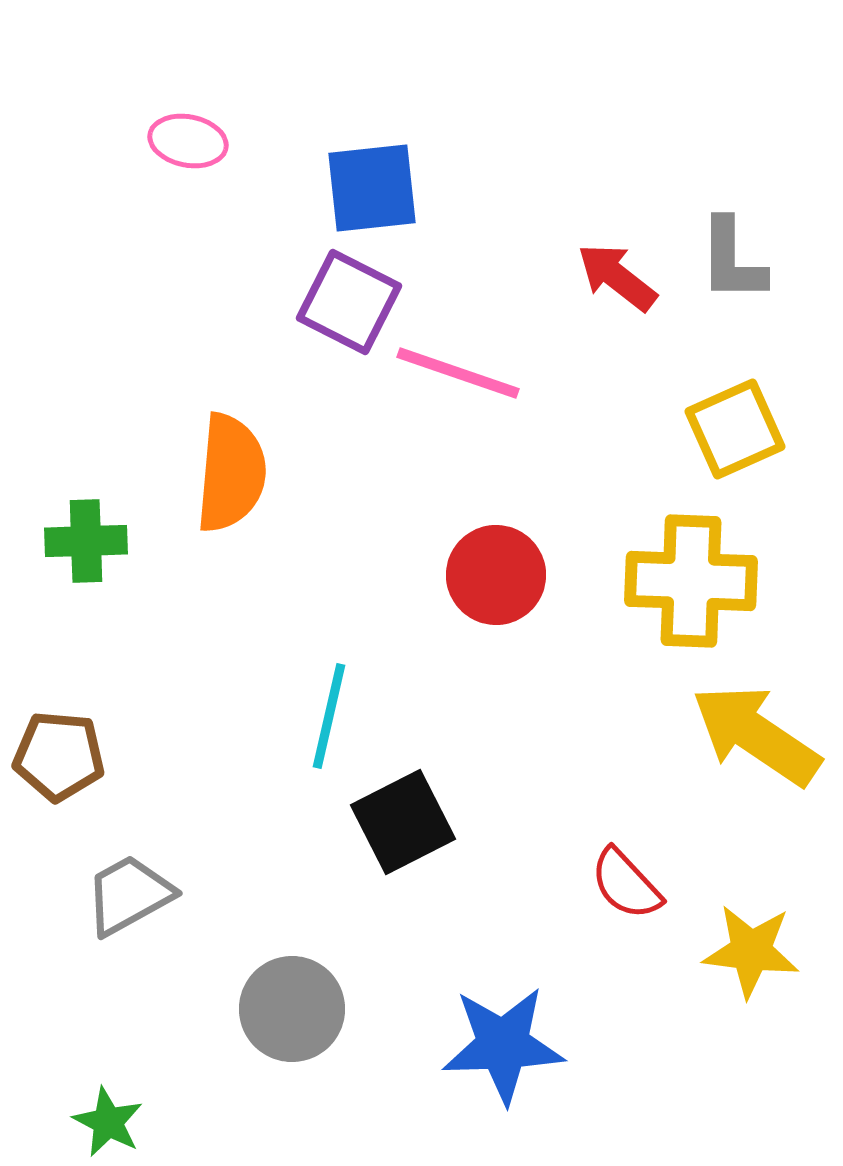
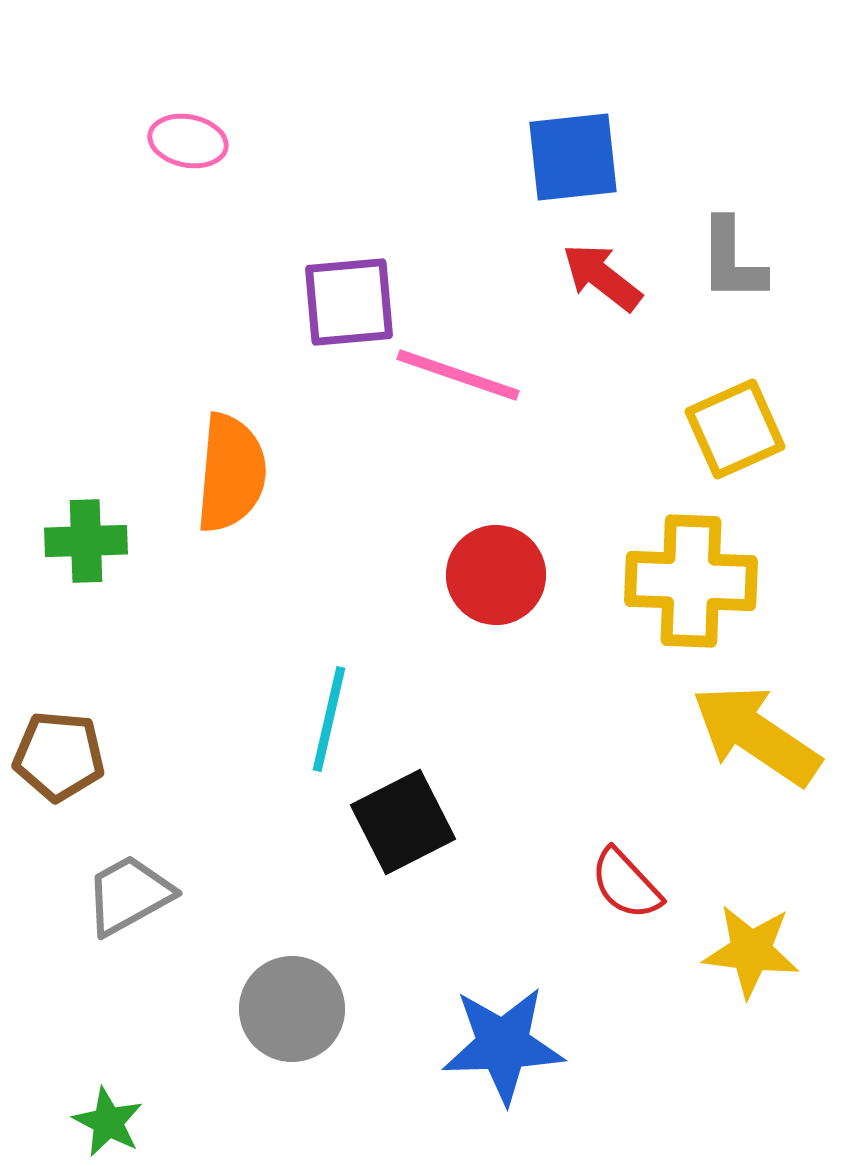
blue square: moved 201 px right, 31 px up
red arrow: moved 15 px left
purple square: rotated 32 degrees counterclockwise
pink line: moved 2 px down
cyan line: moved 3 px down
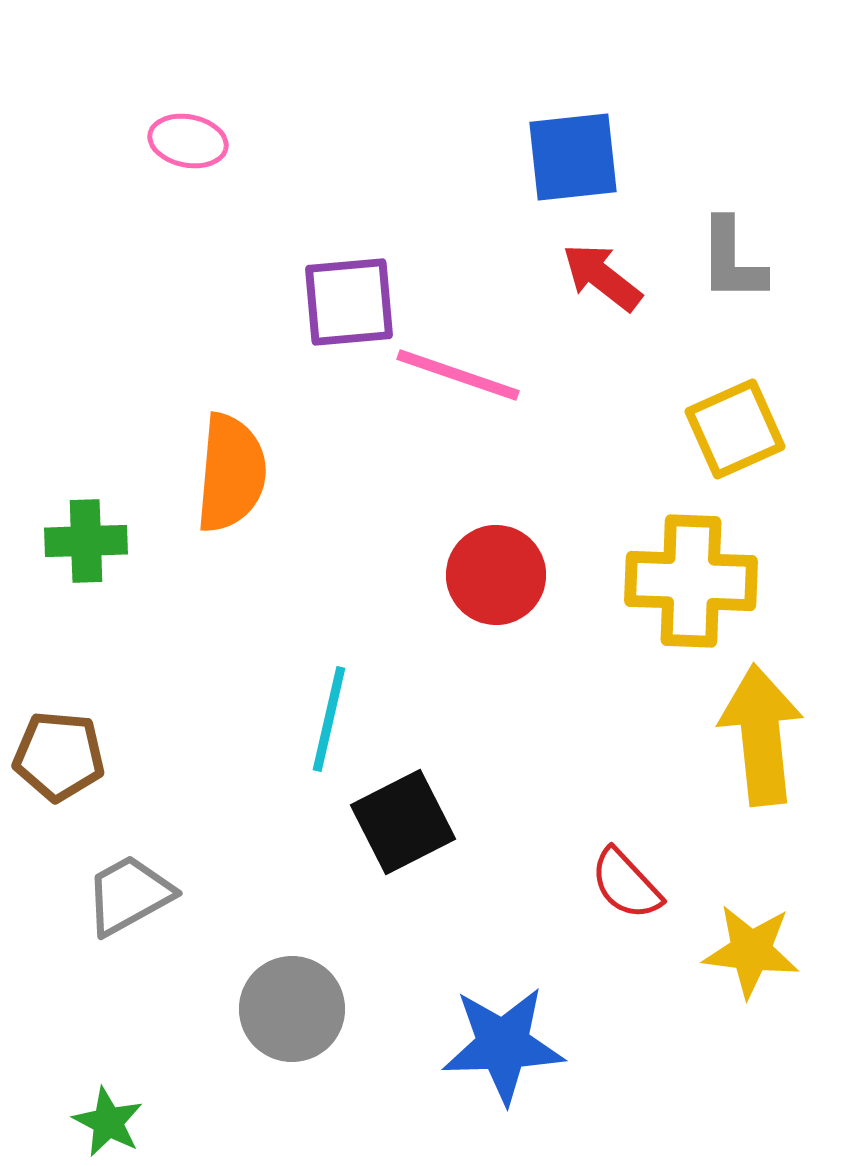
yellow arrow: moved 5 px right; rotated 50 degrees clockwise
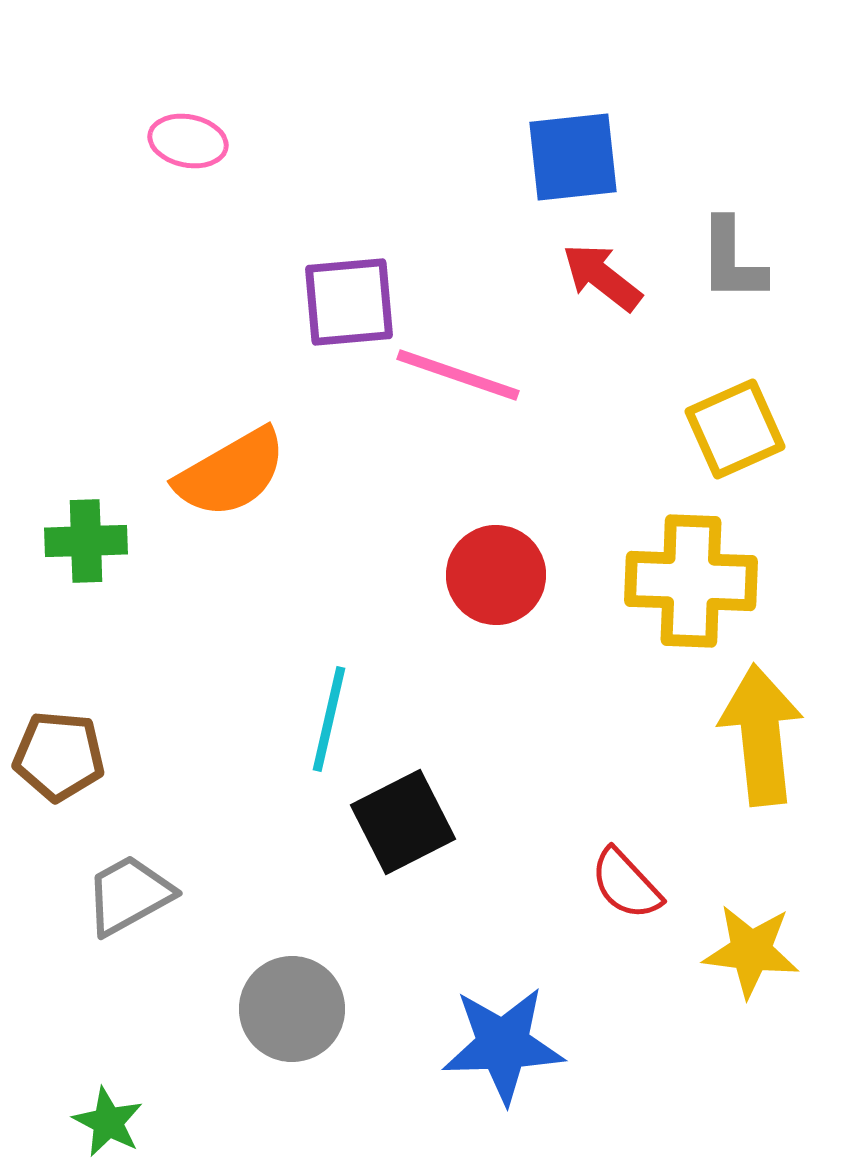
orange semicircle: rotated 55 degrees clockwise
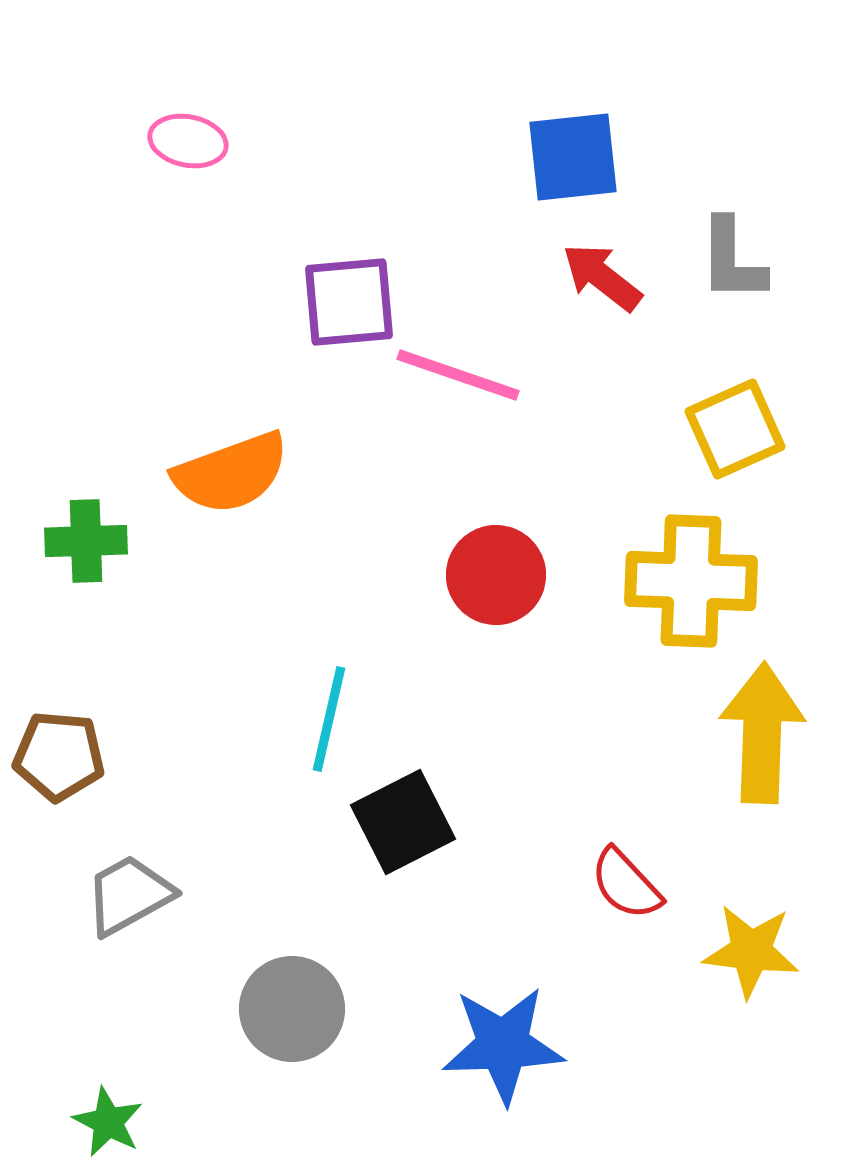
orange semicircle: rotated 10 degrees clockwise
yellow arrow: moved 1 px right, 2 px up; rotated 8 degrees clockwise
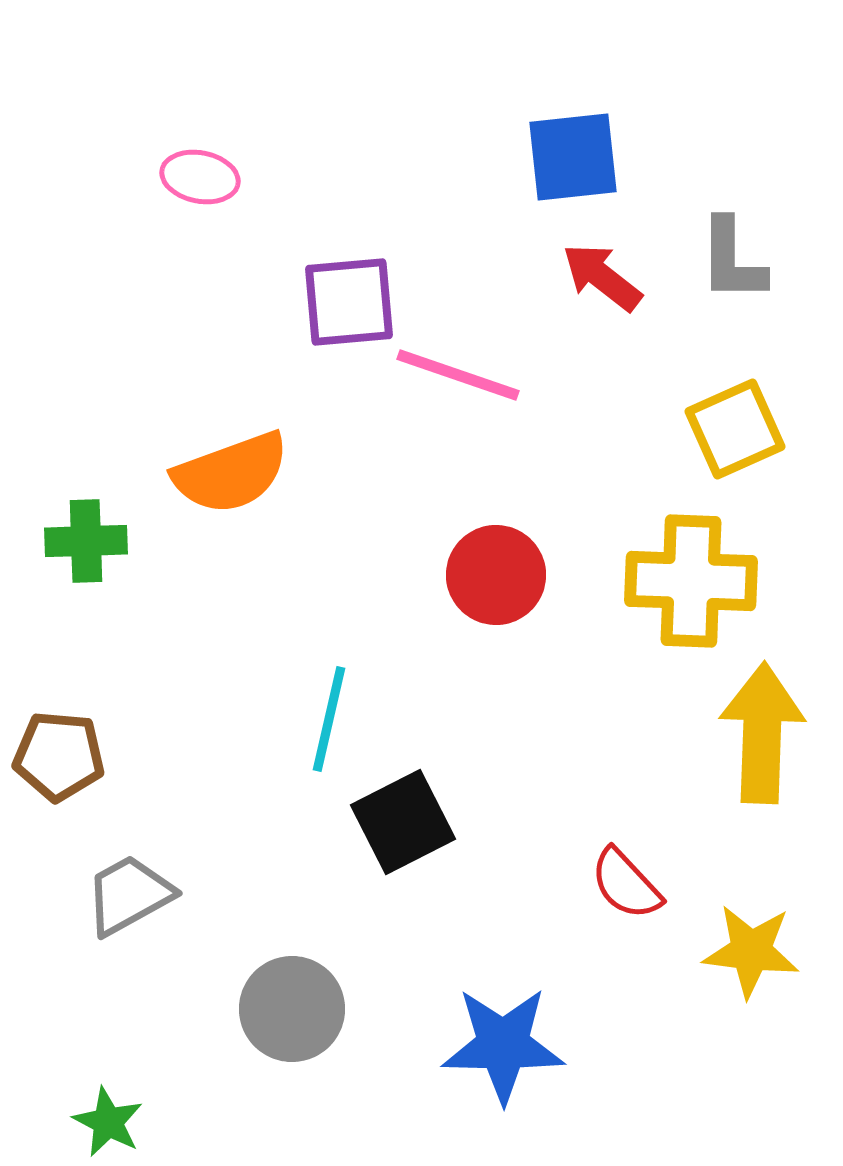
pink ellipse: moved 12 px right, 36 px down
blue star: rotated 3 degrees clockwise
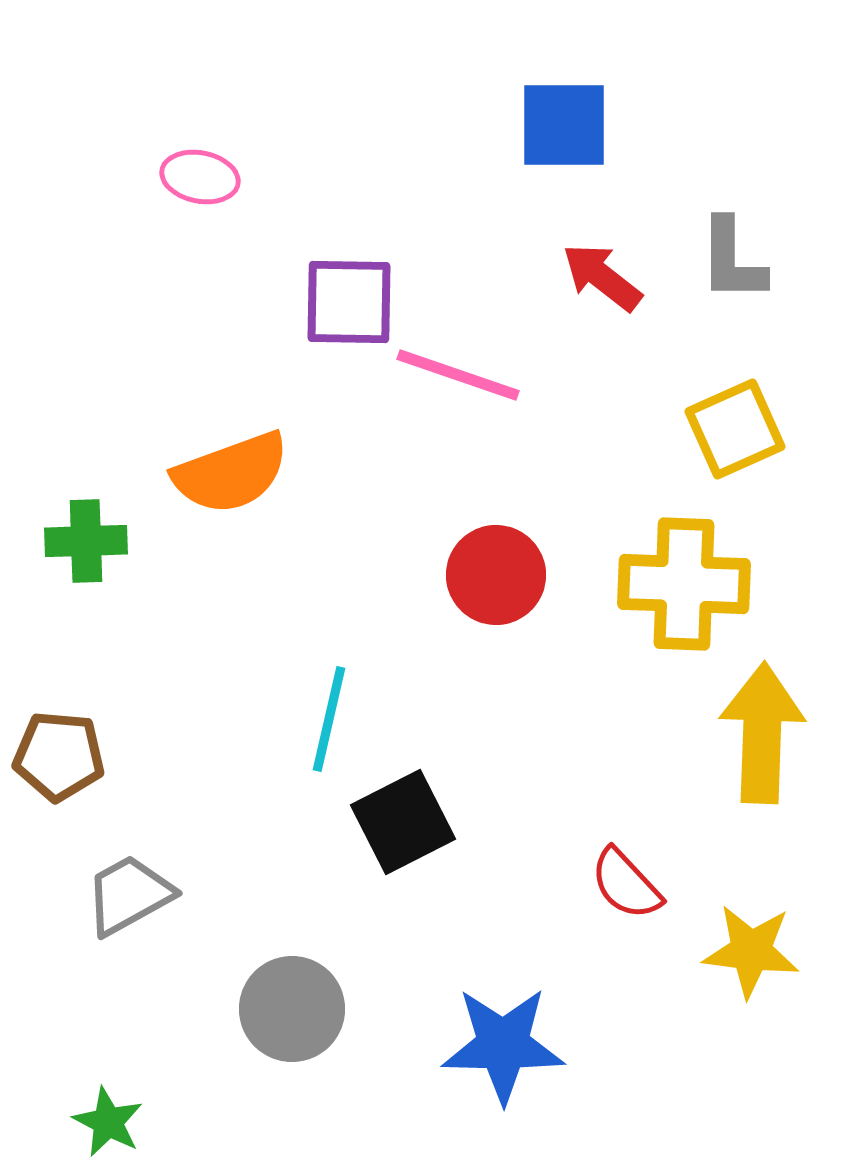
blue square: moved 9 px left, 32 px up; rotated 6 degrees clockwise
purple square: rotated 6 degrees clockwise
yellow cross: moved 7 px left, 3 px down
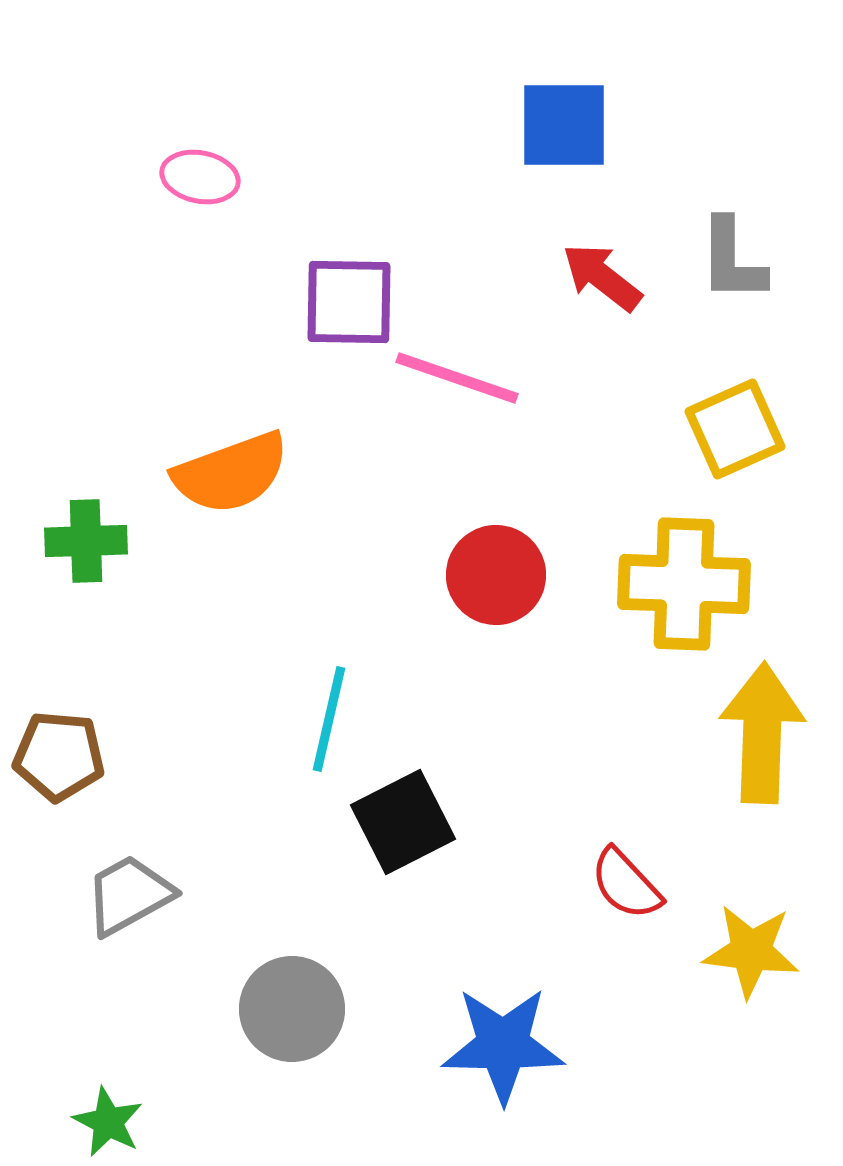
pink line: moved 1 px left, 3 px down
